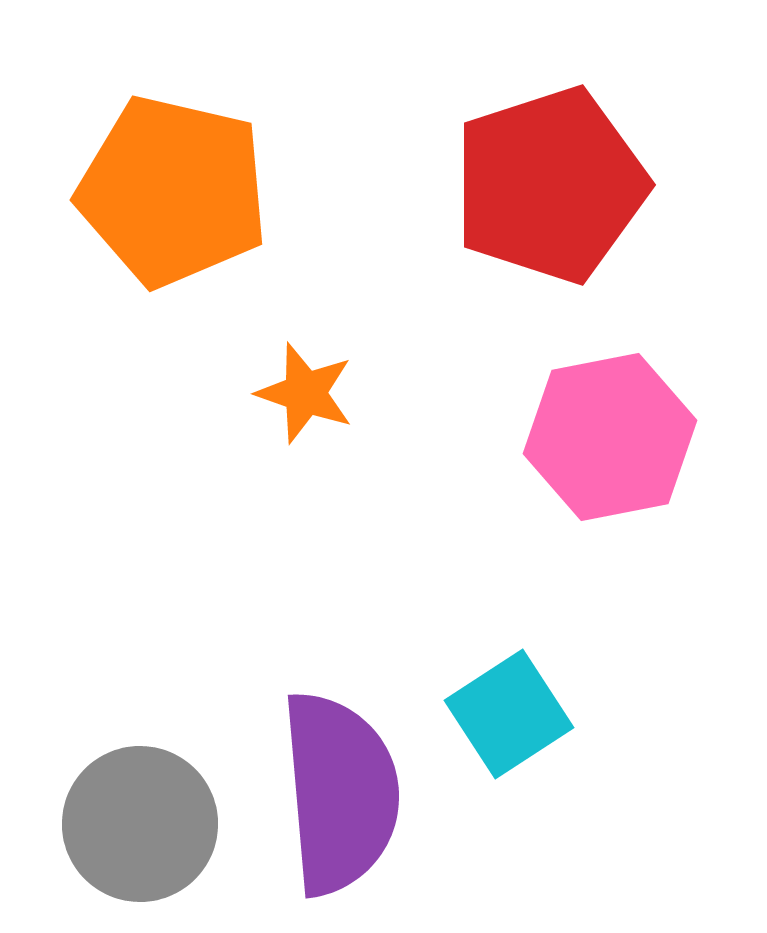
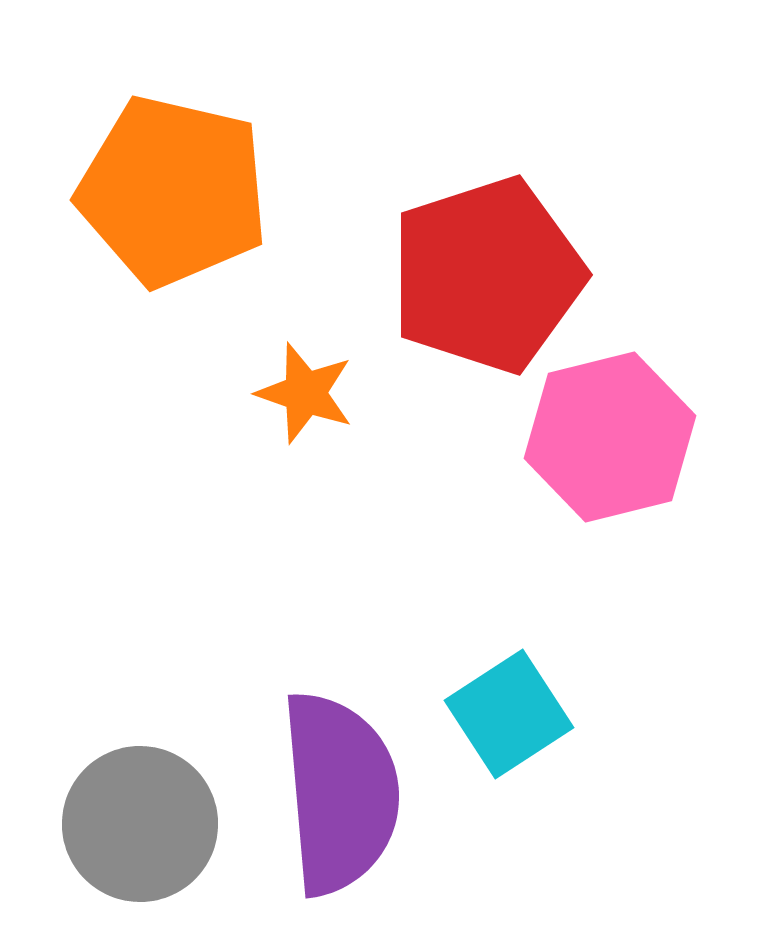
red pentagon: moved 63 px left, 90 px down
pink hexagon: rotated 3 degrees counterclockwise
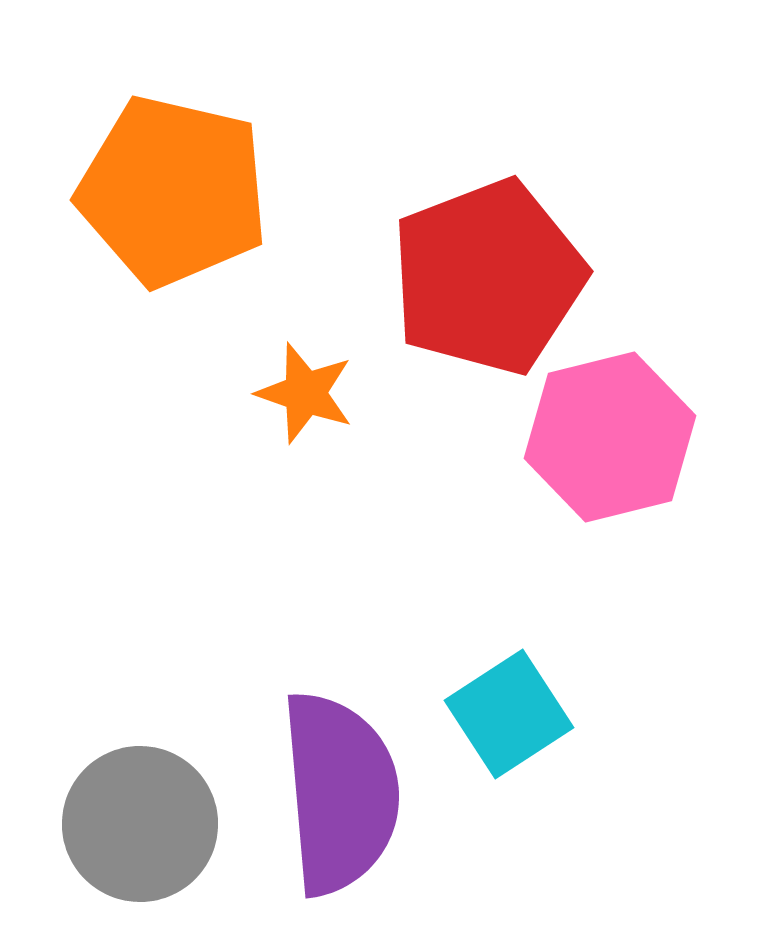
red pentagon: moved 1 px right, 2 px down; rotated 3 degrees counterclockwise
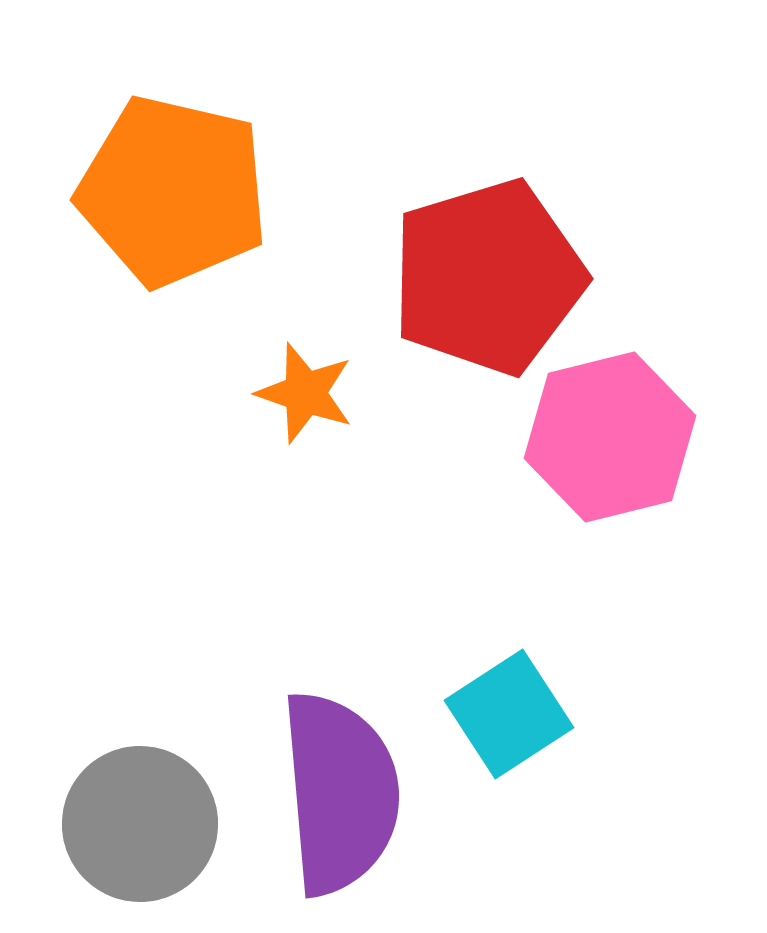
red pentagon: rotated 4 degrees clockwise
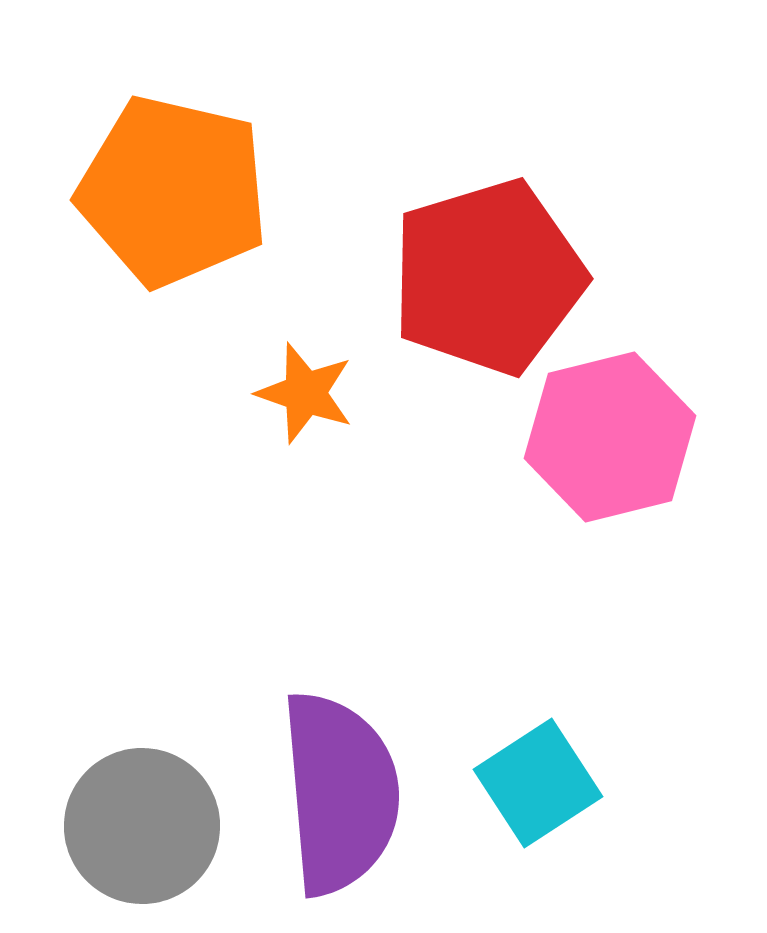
cyan square: moved 29 px right, 69 px down
gray circle: moved 2 px right, 2 px down
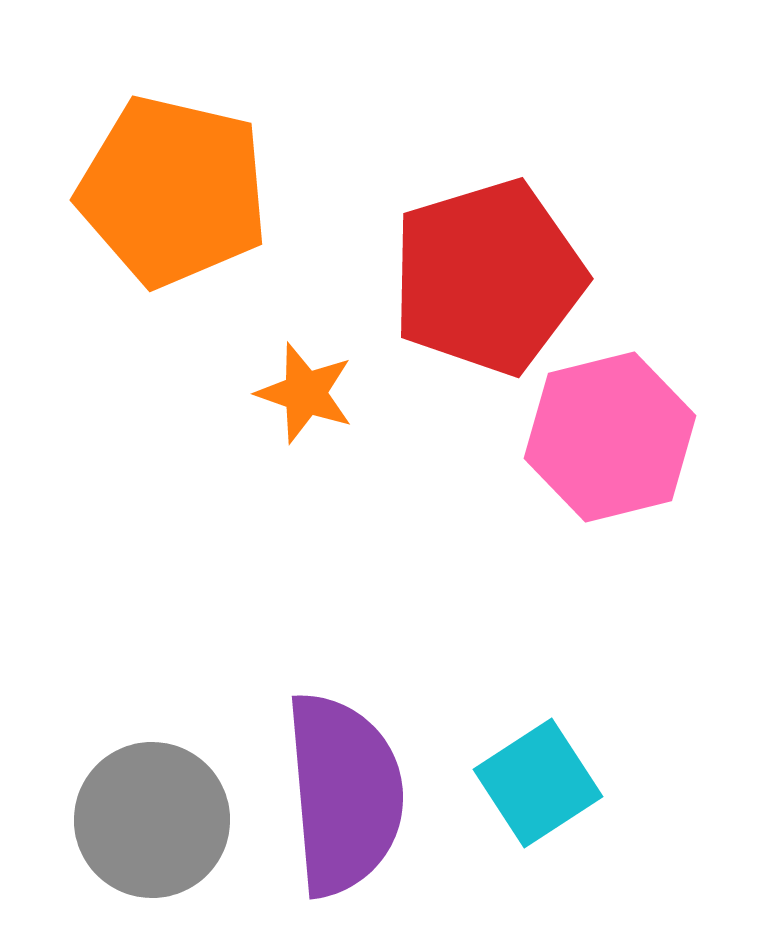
purple semicircle: moved 4 px right, 1 px down
gray circle: moved 10 px right, 6 px up
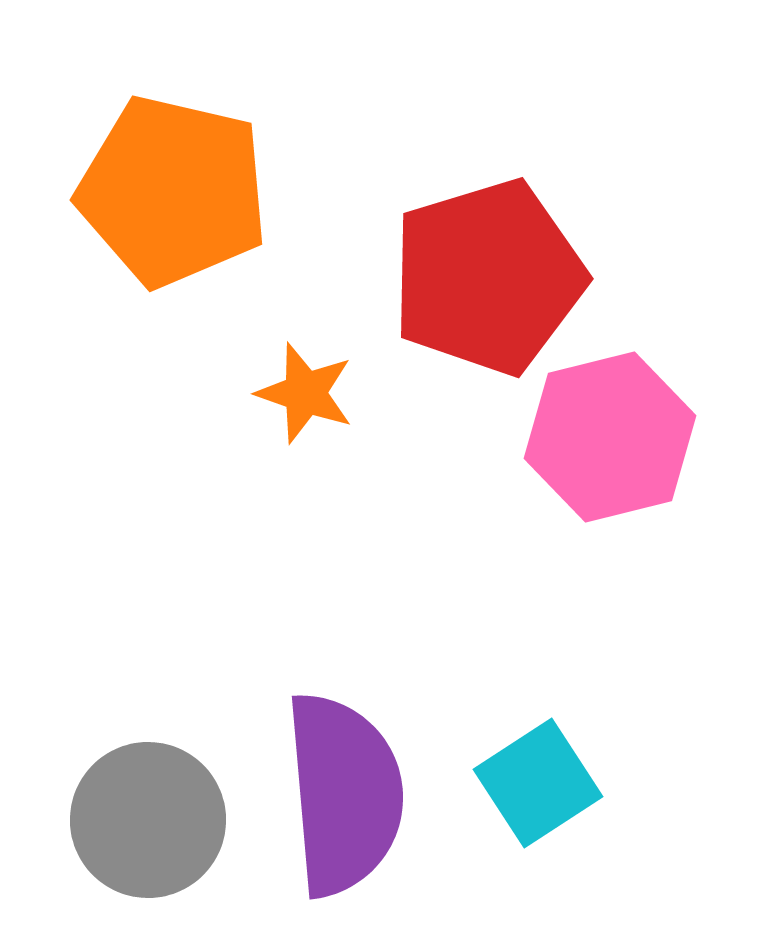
gray circle: moved 4 px left
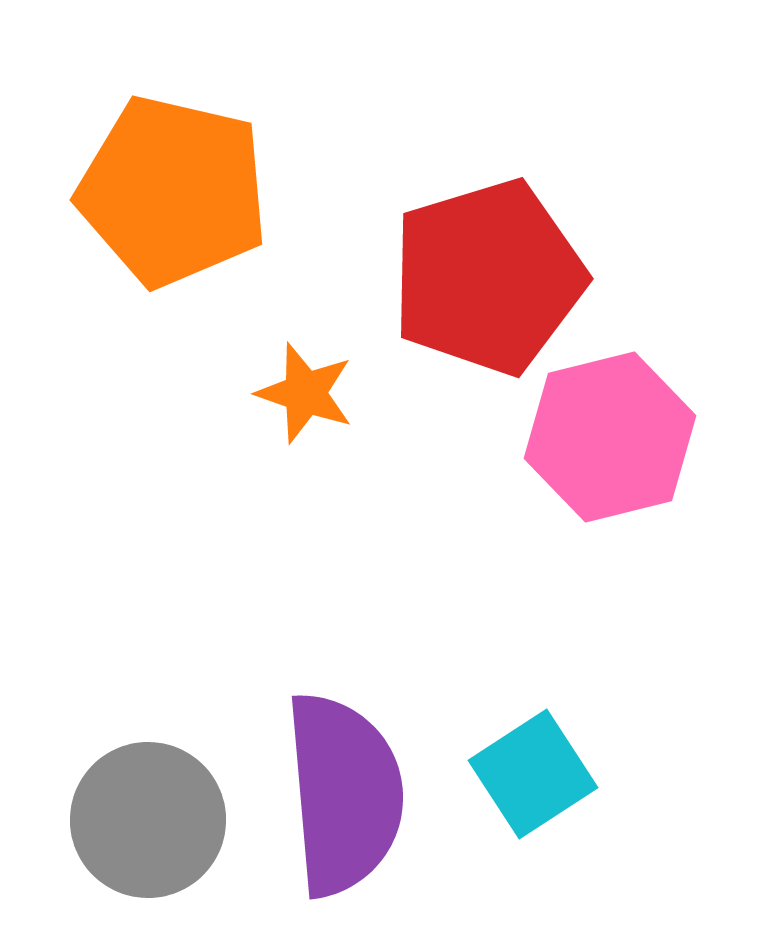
cyan square: moved 5 px left, 9 px up
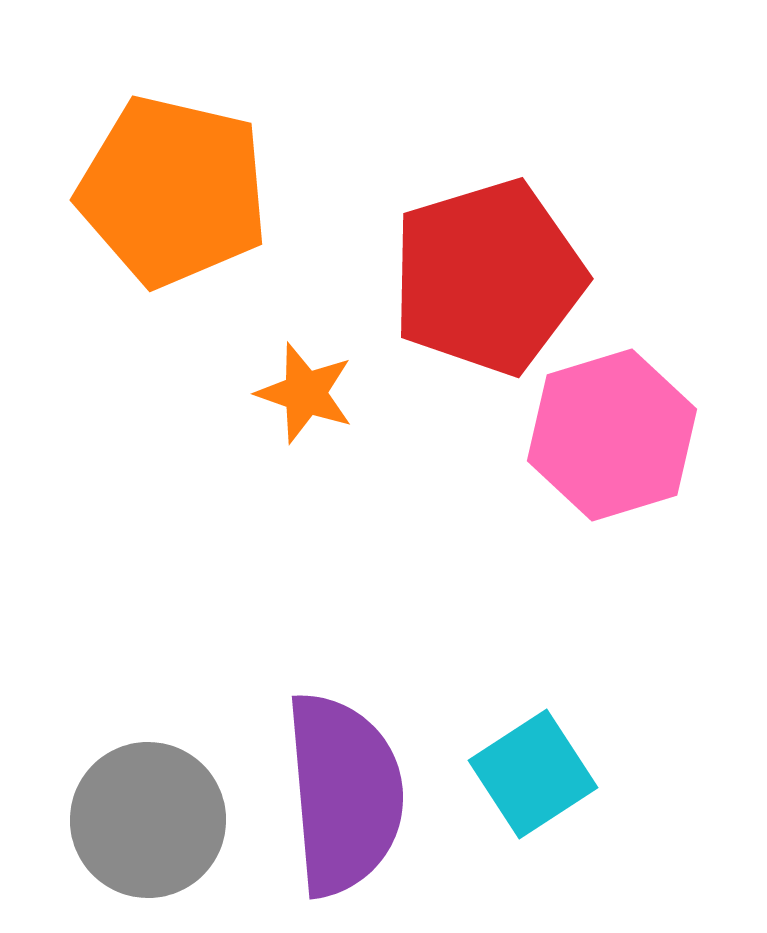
pink hexagon: moved 2 px right, 2 px up; rotated 3 degrees counterclockwise
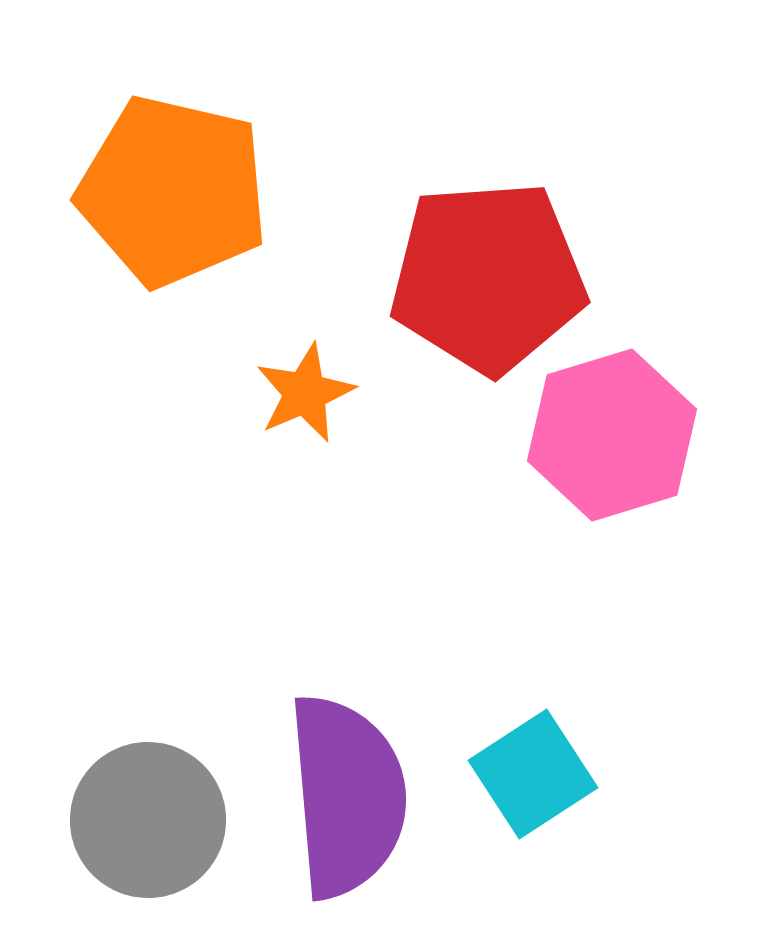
red pentagon: rotated 13 degrees clockwise
orange star: rotated 30 degrees clockwise
purple semicircle: moved 3 px right, 2 px down
